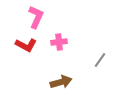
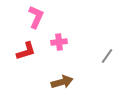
red L-shape: moved 6 px down; rotated 45 degrees counterclockwise
gray line: moved 7 px right, 4 px up
brown arrow: moved 1 px right
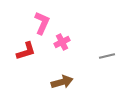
pink L-shape: moved 6 px right, 6 px down
pink cross: moved 3 px right; rotated 21 degrees counterclockwise
gray line: rotated 42 degrees clockwise
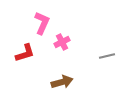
red L-shape: moved 1 px left, 2 px down
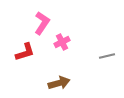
pink L-shape: rotated 10 degrees clockwise
red L-shape: moved 1 px up
brown arrow: moved 3 px left, 1 px down
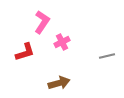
pink L-shape: moved 1 px up
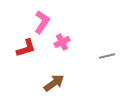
red L-shape: moved 1 px right, 4 px up
brown arrow: moved 5 px left; rotated 20 degrees counterclockwise
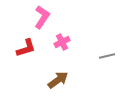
pink L-shape: moved 5 px up
brown arrow: moved 4 px right, 3 px up
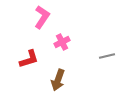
red L-shape: moved 3 px right, 11 px down
brown arrow: rotated 145 degrees clockwise
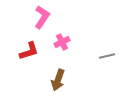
red L-shape: moved 8 px up
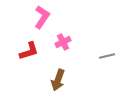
pink cross: moved 1 px right
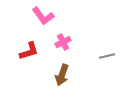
pink L-shape: moved 1 px right, 1 px up; rotated 110 degrees clockwise
brown arrow: moved 4 px right, 5 px up
